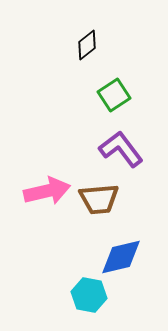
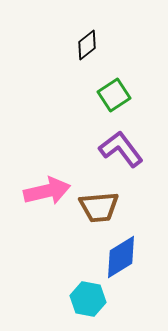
brown trapezoid: moved 8 px down
blue diamond: rotated 18 degrees counterclockwise
cyan hexagon: moved 1 px left, 4 px down
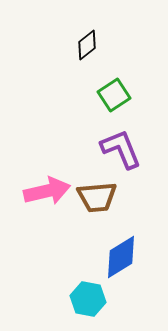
purple L-shape: rotated 15 degrees clockwise
brown trapezoid: moved 2 px left, 10 px up
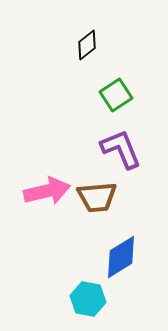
green square: moved 2 px right
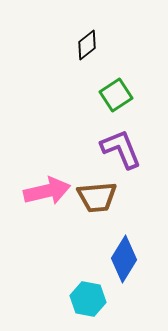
blue diamond: moved 3 px right, 2 px down; rotated 27 degrees counterclockwise
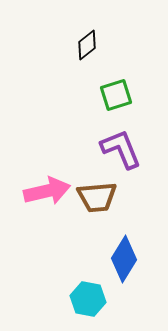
green square: rotated 16 degrees clockwise
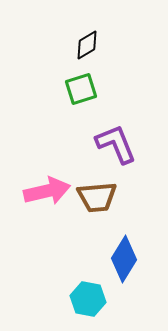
black diamond: rotated 8 degrees clockwise
green square: moved 35 px left, 6 px up
purple L-shape: moved 5 px left, 5 px up
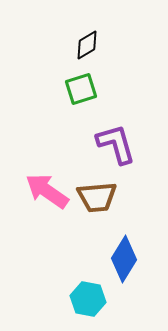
purple L-shape: rotated 6 degrees clockwise
pink arrow: rotated 132 degrees counterclockwise
